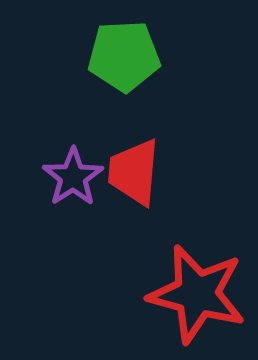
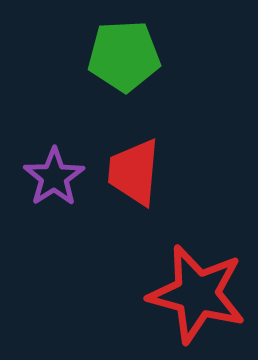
purple star: moved 19 px left
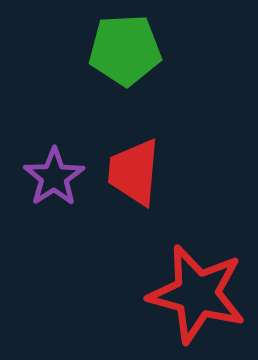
green pentagon: moved 1 px right, 6 px up
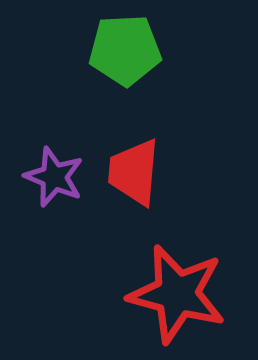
purple star: rotated 16 degrees counterclockwise
red star: moved 20 px left
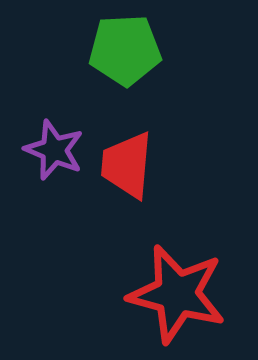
red trapezoid: moved 7 px left, 7 px up
purple star: moved 27 px up
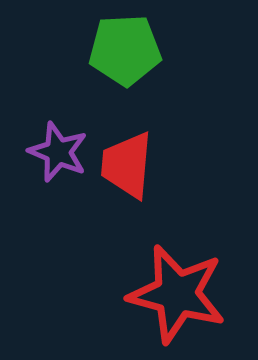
purple star: moved 4 px right, 2 px down
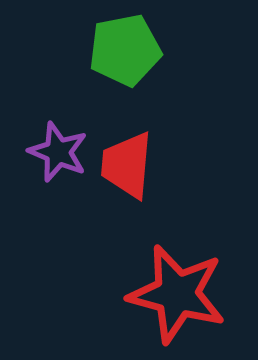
green pentagon: rotated 8 degrees counterclockwise
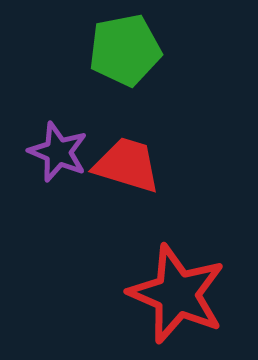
red trapezoid: rotated 102 degrees clockwise
red star: rotated 8 degrees clockwise
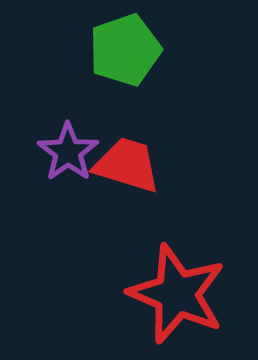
green pentagon: rotated 8 degrees counterclockwise
purple star: moved 10 px right; rotated 14 degrees clockwise
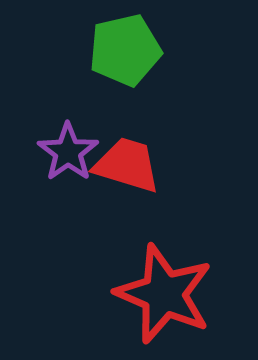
green pentagon: rotated 6 degrees clockwise
red star: moved 13 px left
